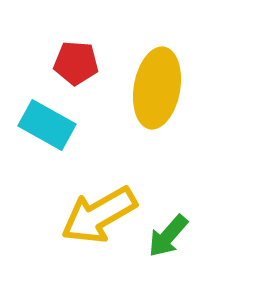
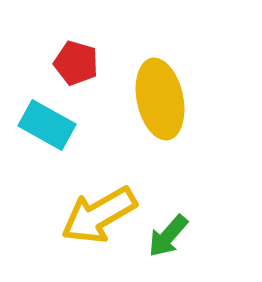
red pentagon: rotated 12 degrees clockwise
yellow ellipse: moved 3 px right, 11 px down; rotated 22 degrees counterclockwise
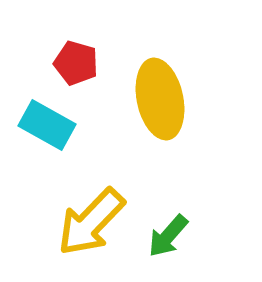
yellow arrow: moved 8 px left, 7 px down; rotated 16 degrees counterclockwise
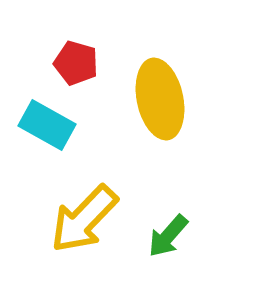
yellow arrow: moved 7 px left, 3 px up
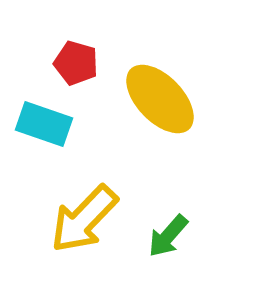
yellow ellipse: rotated 32 degrees counterclockwise
cyan rectangle: moved 3 px left, 1 px up; rotated 10 degrees counterclockwise
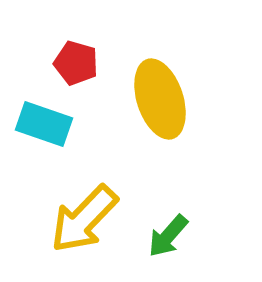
yellow ellipse: rotated 26 degrees clockwise
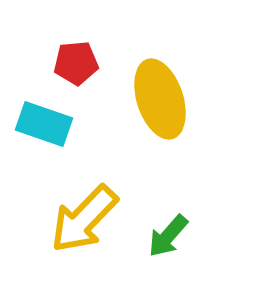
red pentagon: rotated 21 degrees counterclockwise
